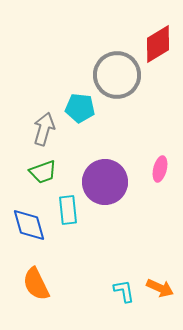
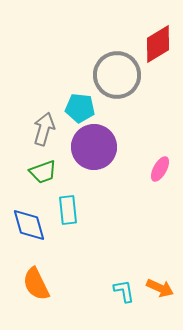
pink ellipse: rotated 15 degrees clockwise
purple circle: moved 11 px left, 35 px up
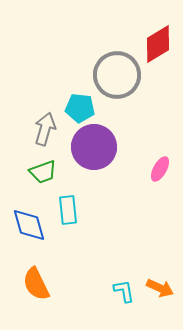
gray arrow: moved 1 px right
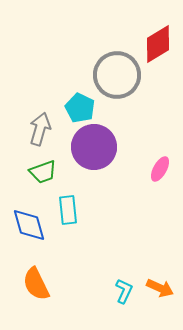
cyan pentagon: rotated 20 degrees clockwise
gray arrow: moved 5 px left
cyan L-shape: rotated 35 degrees clockwise
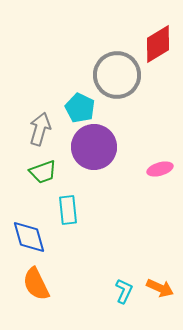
pink ellipse: rotated 45 degrees clockwise
blue diamond: moved 12 px down
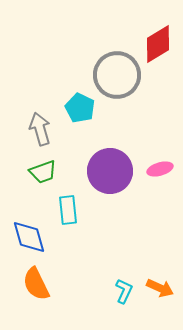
gray arrow: rotated 32 degrees counterclockwise
purple circle: moved 16 px right, 24 px down
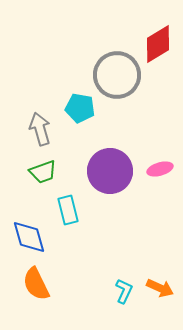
cyan pentagon: rotated 16 degrees counterclockwise
cyan rectangle: rotated 8 degrees counterclockwise
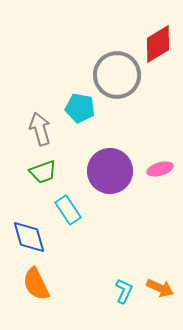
cyan rectangle: rotated 20 degrees counterclockwise
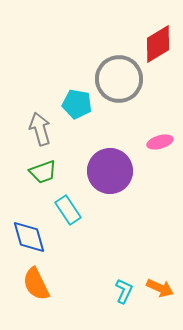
gray circle: moved 2 px right, 4 px down
cyan pentagon: moved 3 px left, 4 px up
pink ellipse: moved 27 px up
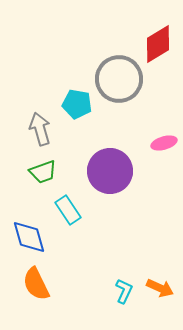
pink ellipse: moved 4 px right, 1 px down
